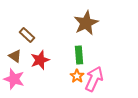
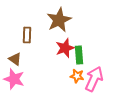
brown star: moved 27 px left, 3 px up
brown rectangle: rotated 49 degrees clockwise
brown triangle: moved 3 px down
red star: moved 25 px right, 12 px up
orange star: rotated 24 degrees counterclockwise
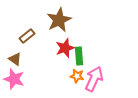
brown rectangle: moved 1 px down; rotated 49 degrees clockwise
green rectangle: moved 1 px down
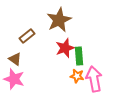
pink arrow: rotated 35 degrees counterclockwise
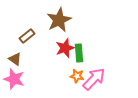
green rectangle: moved 3 px up
pink arrow: rotated 55 degrees clockwise
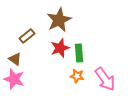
red star: moved 5 px left
pink arrow: moved 11 px right; rotated 100 degrees clockwise
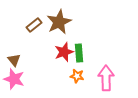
brown star: moved 2 px down
brown rectangle: moved 7 px right, 11 px up
red star: moved 4 px right, 4 px down
brown triangle: moved 1 px left, 1 px down; rotated 16 degrees clockwise
pink arrow: moved 1 px right, 1 px up; rotated 145 degrees counterclockwise
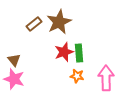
brown rectangle: moved 1 px up
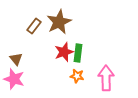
brown rectangle: moved 2 px down; rotated 14 degrees counterclockwise
green rectangle: moved 1 px left; rotated 12 degrees clockwise
brown triangle: moved 2 px right, 1 px up
